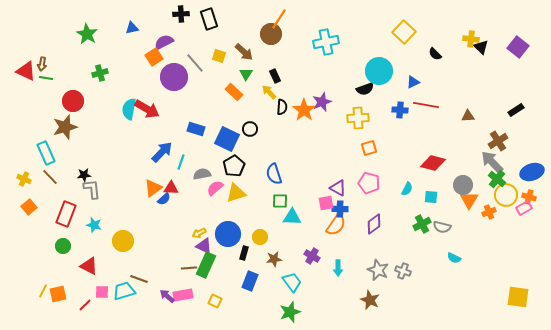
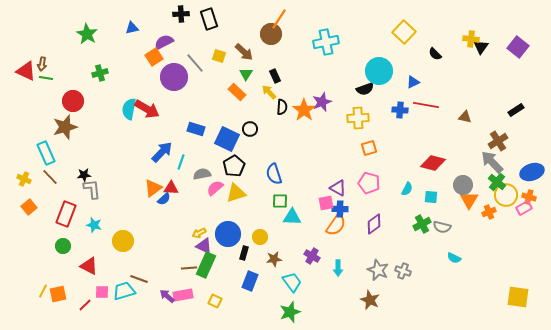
black triangle at (481, 47): rotated 21 degrees clockwise
orange rectangle at (234, 92): moved 3 px right
brown triangle at (468, 116): moved 3 px left, 1 px down; rotated 16 degrees clockwise
green cross at (497, 179): moved 3 px down
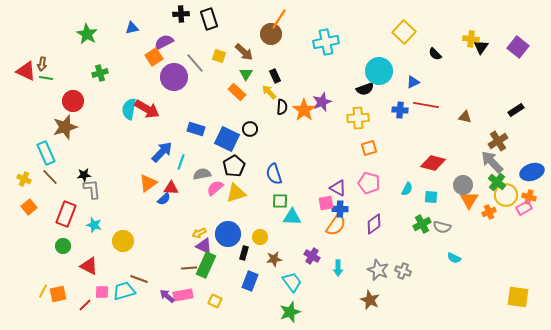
orange triangle at (153, 188): moved 5 px left, 5 px up
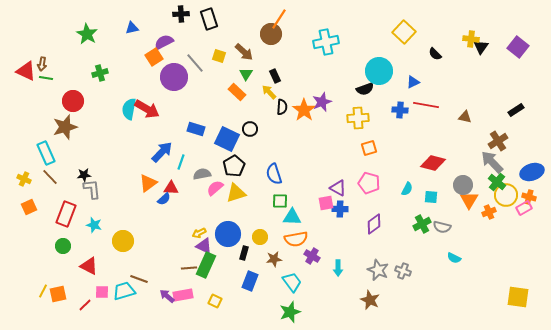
orange square at (29, 207): rotated 14 degrees clockwise
orange semicircle at (336, 225): moved 40 px left, 14 px down; rotated 45 degrees clockwise
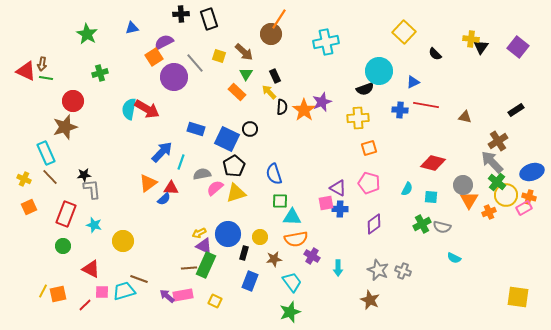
red triangle at (89, 266): moved 2 px right, 3 px down
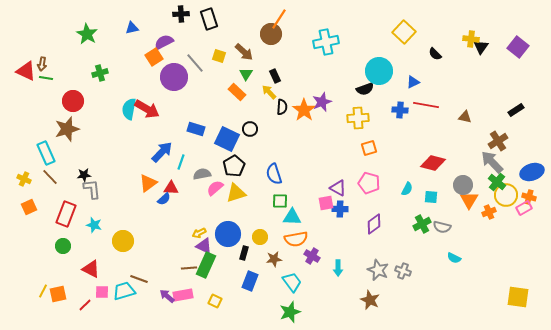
brown star at (65, 127): moved 2 px right, 2 px down
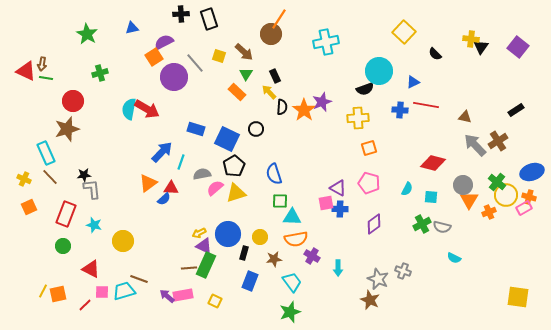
black circle at (250, 129): moved 6 px right
gray arrow at (492, 162): moved 17 px left, 17 px up
gray star at (378, 270): moved 9 px down
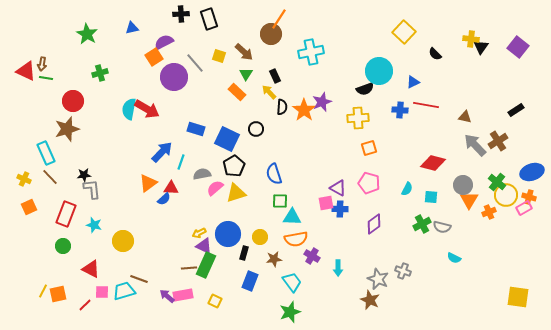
cyan cross at (326, 42): moved 15 px left, 10 px down
